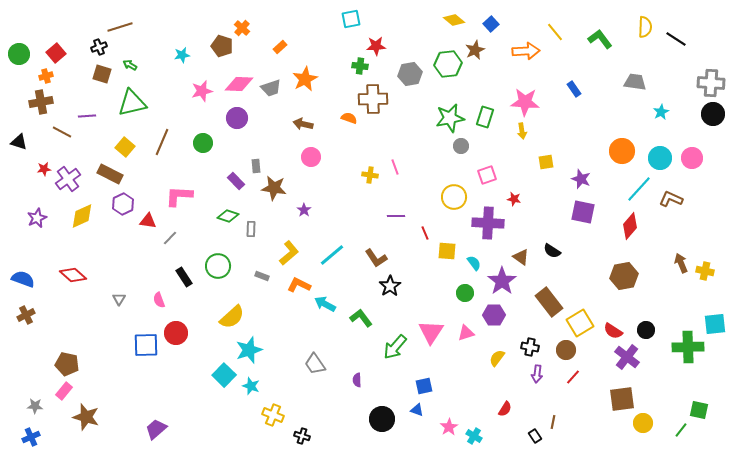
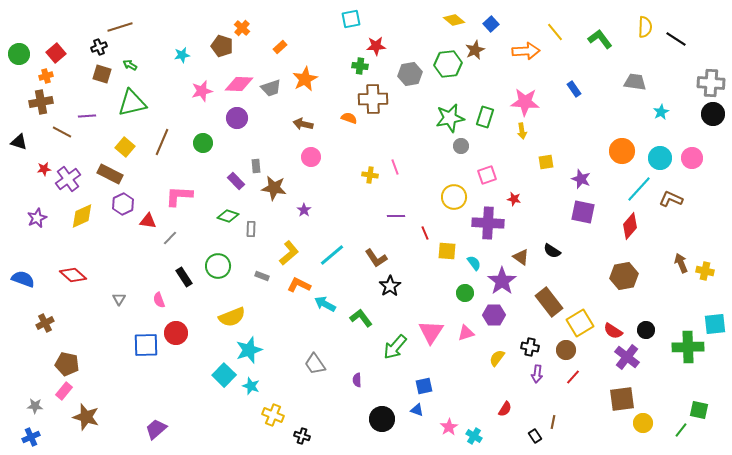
brown cross at (26, 315): moved 19 px right, 8 px down
yellow semicircle at (232, 317): rotated 20 degrees clockwise
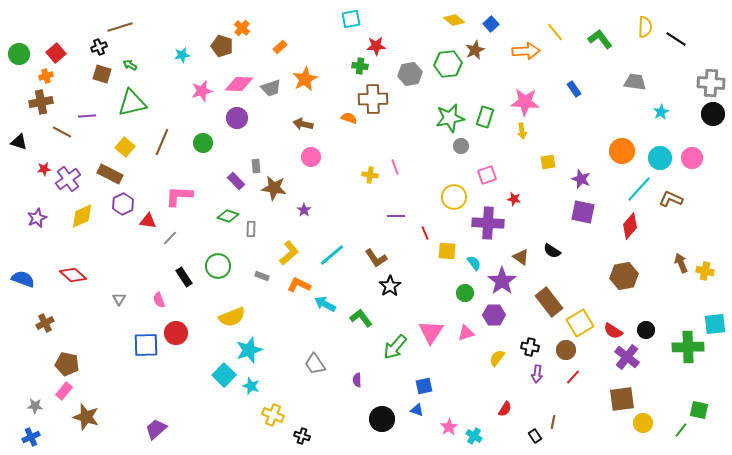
yellow square at (546, 162): moved 2 px right
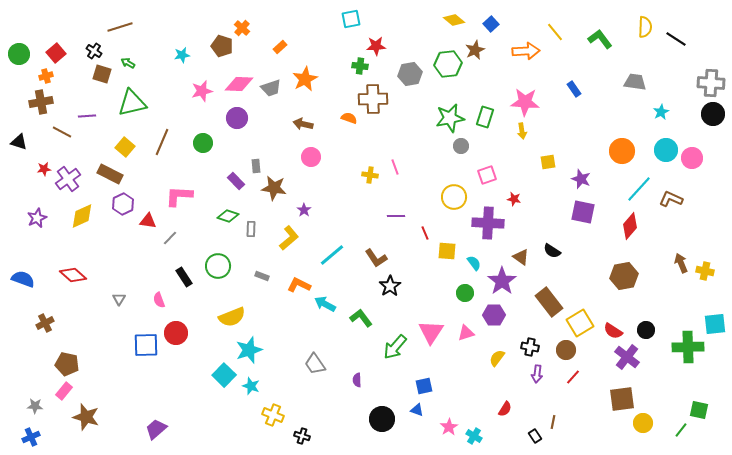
black cross at (99, 47): moved 5 px left, 4 px down; rotated 35 degrees counterclockwise
green arrow at (130, 65): moved 2 px left, 2 px up
cyan circle at (660, 158): moved 6 px right, 8 px up
yellow L-shape at (289, 253): moved 15 px up
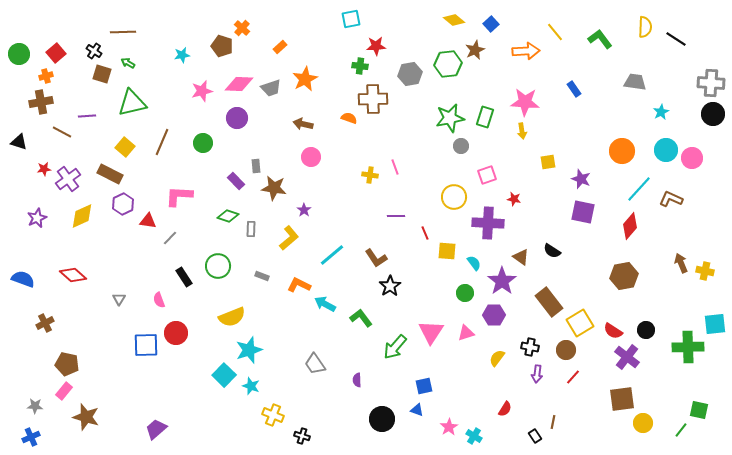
brown line at (120, 27): moved 3 px right, 5 px down; rotated 15 degrees clockwise
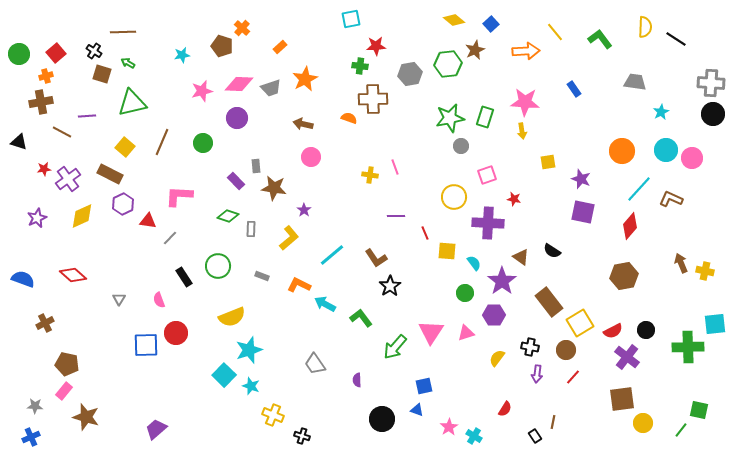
red semicircle at (613, 331): rotated 60 degrees counterclockwise
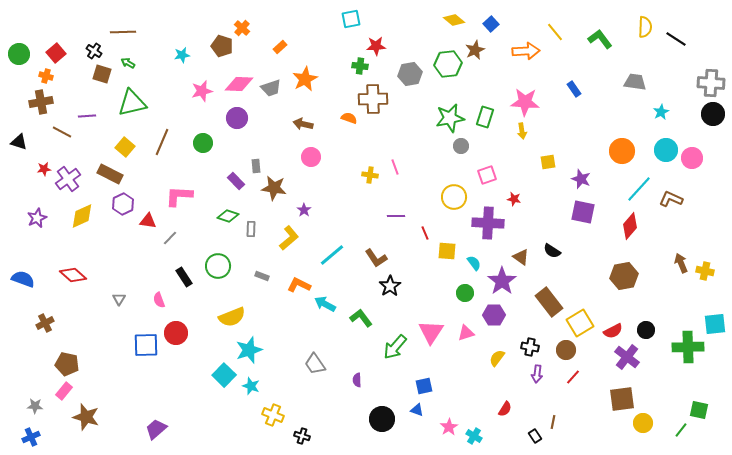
orange cross at (46, 76): rotated 32 degrees clockwise
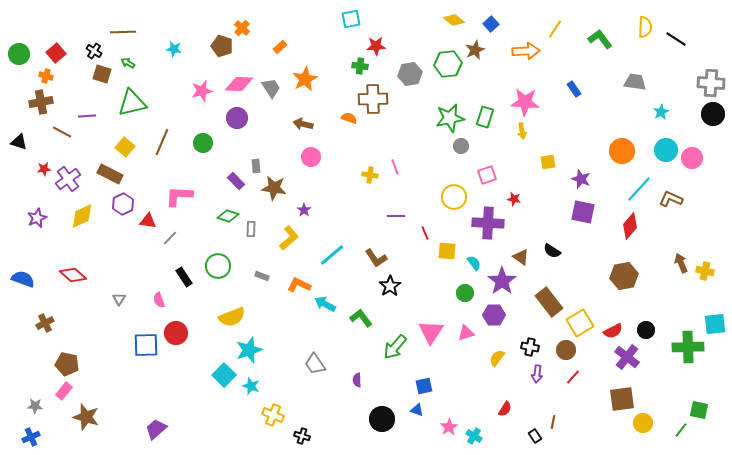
yellow line at (555, 32): moved 3 px up; rotated 72 degrees clockwise
cyan star at (182, 55): moved 8 px left, 6 px up; rotated 21 degrees clockwise
gray trapezoid at (271, 88): rotated 105 degrees counterclockwise
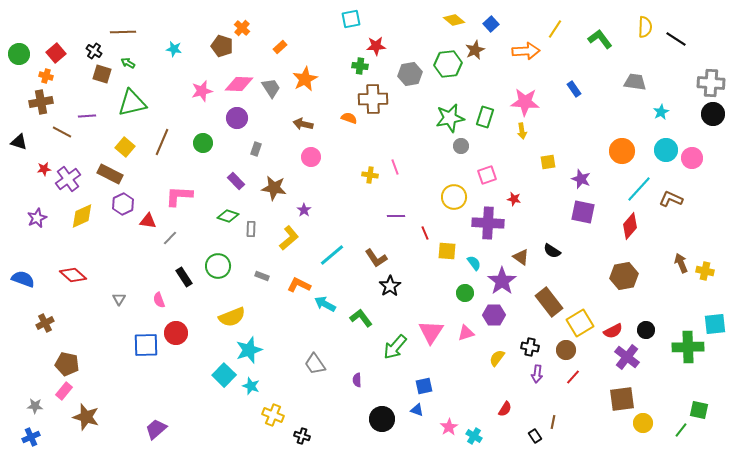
gray rectangle at (256, 166): moved 17 px up; rotated 24 degrees clockwise
